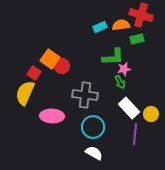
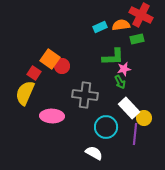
red cross: rotated 10 degrees clockwise
yellow circle: moved 7 px left, 4 px down
cyan circle: moved 13 px right
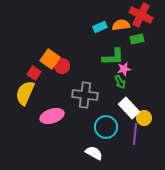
pink ellipse: rotated 20 degrees counterclockwise
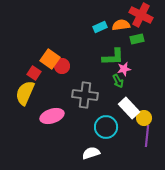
green arrow: moved 2 px left, 1 px up
purple line: moved 12 px right, 2 px down
white semicircle: moved 3 px left; rotated 48 degrees counterclockwise
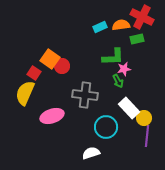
red cross: moved 1 px right, 2 px down
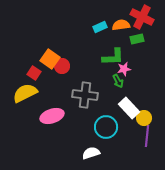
yellow semicircle: rotated 40 degrees clockwise
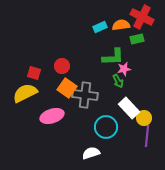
orange square: moved 17 px right, 29 px down
red square: rotated 16 degrees counterclockwise
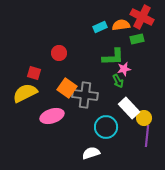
red circle: moved 3 px left, 13 px up
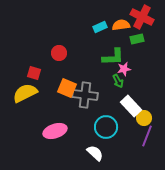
orange square: rotated 12 degrees counterclockwise
white rectangle: moved 2 px right, 2 px up
pink ellipse: moved 3 px right, 15 px down
purple line: rotated 15 degrees clockwise
white semicircle: moved 4 px right; rotated 60 degrees clockwise
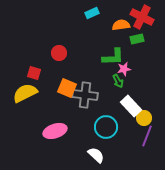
cyan rectangle: moved 8 px left, 14 px up
white semicircle: moved 1 px right, 2 px down
